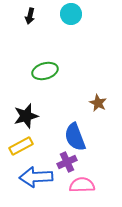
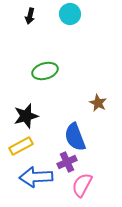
cyan circle: moved 1 px left
pink semicircle: rotated 60 degrees counterclockwise
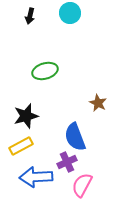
cyan circle: moved 1 px up
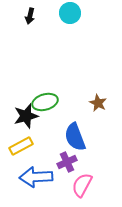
green ellipse: moved 31 px down
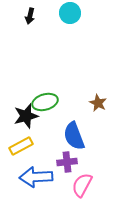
blue semicircle: moved 1 px left, 1 px up
purple cross: rotated 18 degrees clockwise
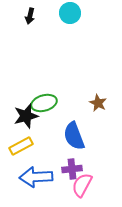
green ellipse: moved 1 px left, 1 px down
purple cross: moved 5 px right, 7 px down
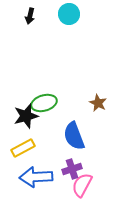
cyan circle: moved 1 px left, 1 px down
yellow rectangle: moved 2 px right, 2 px down
purple cross: rotated 12 degrees counterclockwise
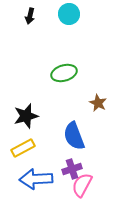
green ellipse: moved 20 px right, 30 px up
blue arrow: moved 2 px down
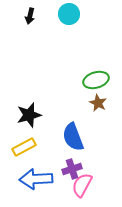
green ellipse: moved 32 px right, 7 px down
black star: moved 3 px right, 1 px up
blue semicircle: moved 1 px left, 1 px down
yellow rectangle: moved 1 px right, 1 px up
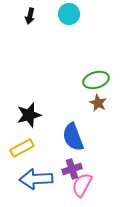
yellow rectangle: moved 2 px left, 1 px down
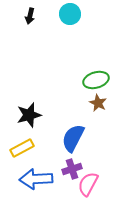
cyan circle: moved 1 px right
blue semicircle: moved 1 px down; rotated 48 degrees clockwise
pink semicircle: moved 6 px right, 1 px up
